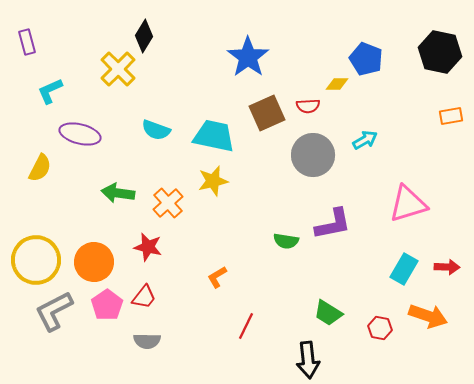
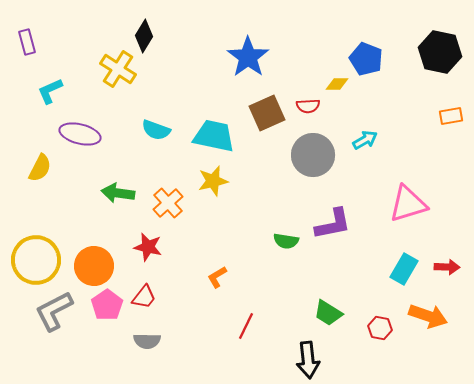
yellow cross: rotated 12 degrees counterclockwise
orange circle: moved 4 px down
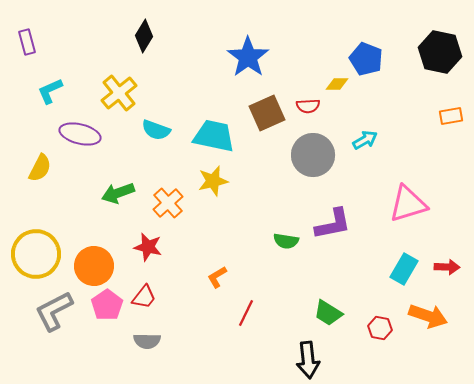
yellow cross: moved 1 px right, 24 px down; rotated 18 degrees clockwise
green arrow: rotated 28 degrees counterclockwise
yellow circle: moved 6 px up
red line: moved 13 px up
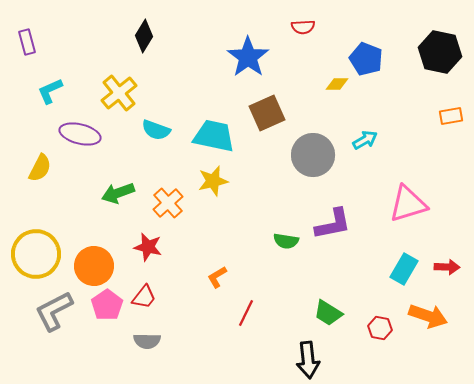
red semicircle: moved 5 px left, 79 px up
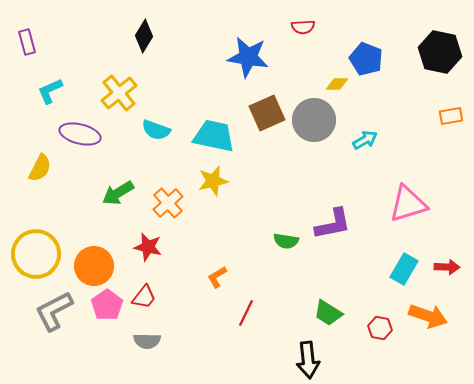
blue star: rotated 27 degrees counterclockwise
gray circle: moved 1 px right, 35 px up
green arrow: rotated 12 degrees counterclockwise
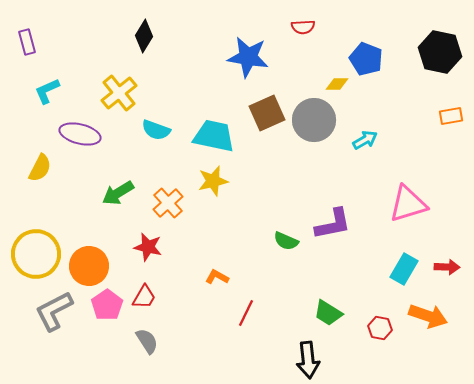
cyan L-shape: moved 3 px left
green semicircle: rotated 15 degrees clockwise
orange circle: moved 5 px left
orange L-shape: rotated 60 degrees clockwise
red trapezoid: rotated 8 degrees counterclockwise
gray semicircle: rotated 124 degrees counterclockwise
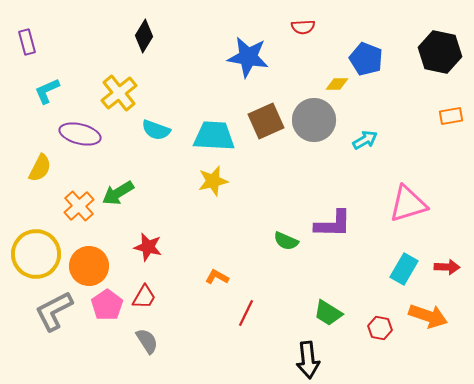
brown square: moved 1 px left, 8 px down
cyan trapezoid: rotated 9 degrees counterclockwise
orange cross: moved 89 px left, 3 px down
purple L-shape: rotated 12 degrees clockwise
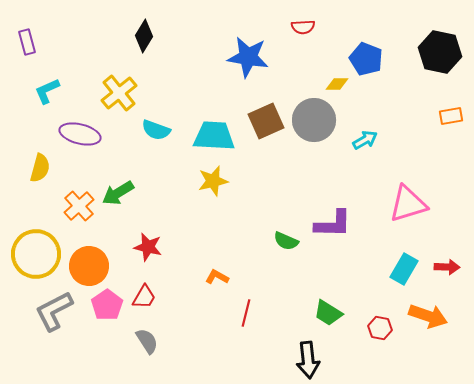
yellow semicircle: rotated 12 degrees counterclockwise
red line: rotated 12 degrees counterclockwise
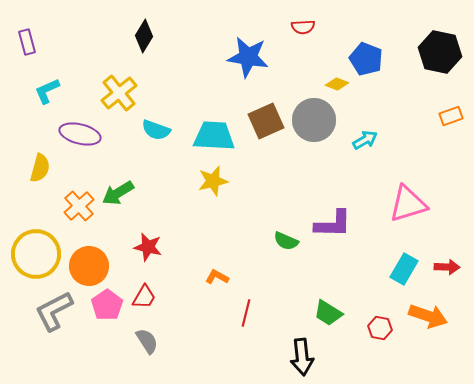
yellow diamond: rotated 20 degrees clockwise
orange rectangle: rotated 10 degrees counterclockwise
black arrow: moved 6 px left, 3 px up
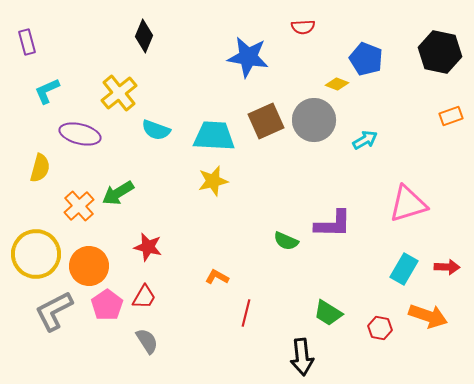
black diamond: rotated 8 degrees counterclockwise
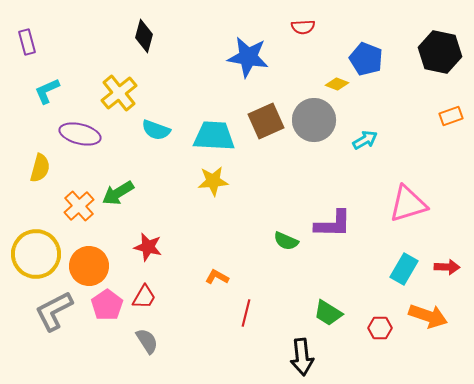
black diamond: rotated 8 degrees counterclockwise
yellow star: rotated 8 degrees clockwise
red hexagon: rotated 10 degrees counterclockwise
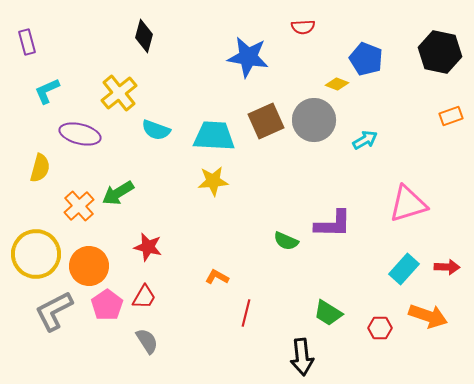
cyan rectangle: rotated 12 degrees clockwise
